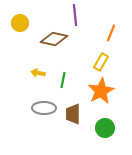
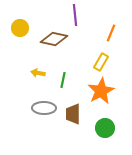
yellow circle: moved 5 px down
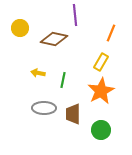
green circle: moved 4 px left, 2 px down
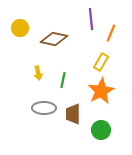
purple line: moved 16 px right, 4 px down
yellow arrow: rotated 112 degrees counterclockwise
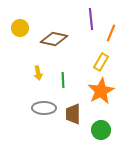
green line: rotated 14 degrees counterclockwise
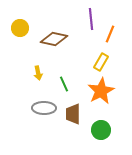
orange line: moved 1 px left, 1 px down
green line: moved 1 px right, 4 px down; rotated 21 degrees counterclockwise
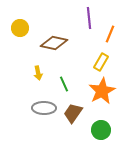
purple line: moved 2 px left, 1 px up
brown diamond: moved 4 px down
orange star: moved 1 px right
brown trapezoid: moved 1 px up; rotated 35 degrees clockwise
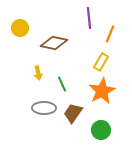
green line: moved 2 px left
